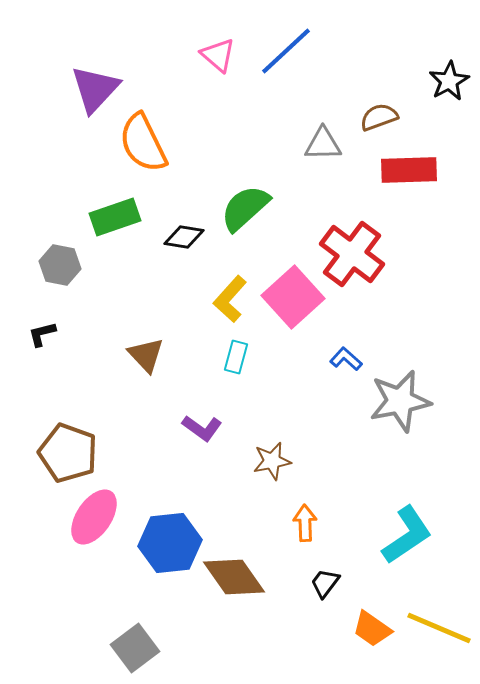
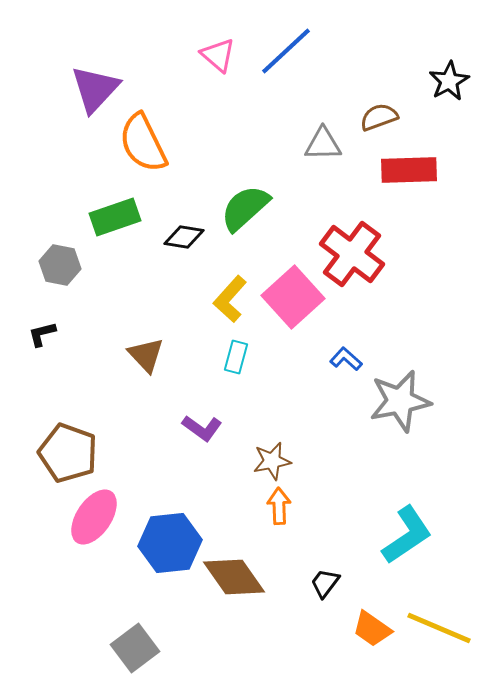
orange arrow: moved 26 px left, 17 px up
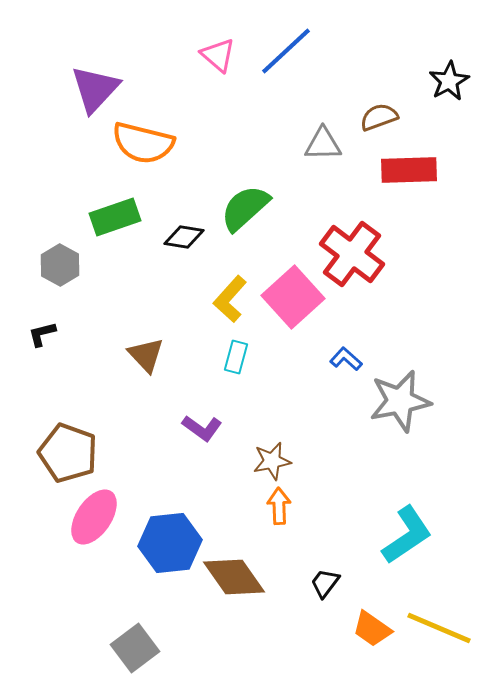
orange semicircle: rotated 50 degrees counterclockwise
gray hexagon: rotated 18 degrees clockwise
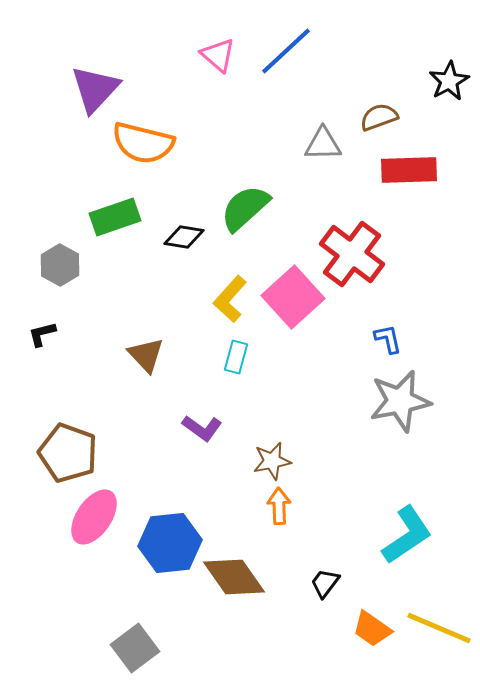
blue L-shape: moved 42 px right, 20 px up; rotated 36 degrees clockwise
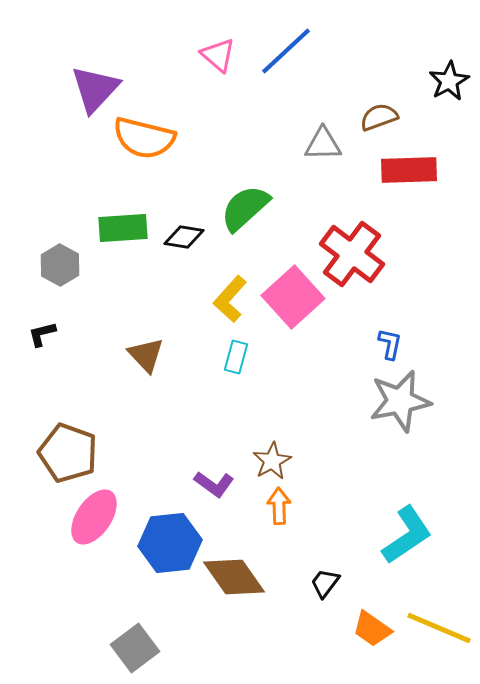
orange semicircle: moved 1 px right, 5 px up
green rectangle: moved 8 px right, 11 px down; rotated 15 degrees clockwise
blue L-shape: moved 2 px right, 5 px down; rotated 24 degrees clockwise
purple L-shape: moved 12 px right, 56 px down
brown star: rotated 18 degrees counterclockwise
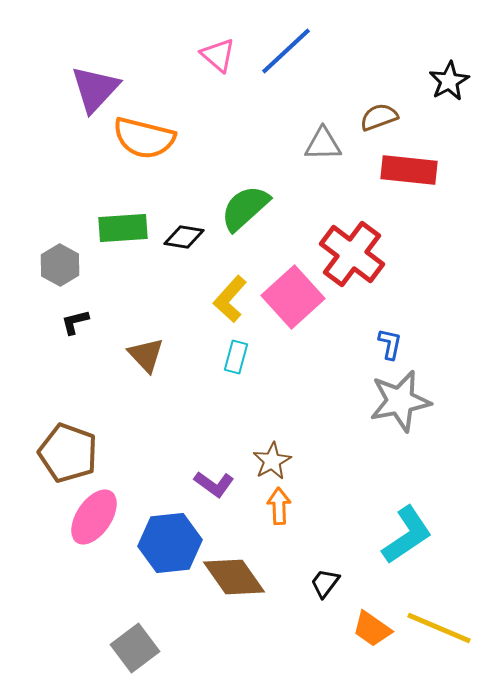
red rectangle: rotated 8 degrees clockwise
black L-shape: moved 33 px right, 12 px up
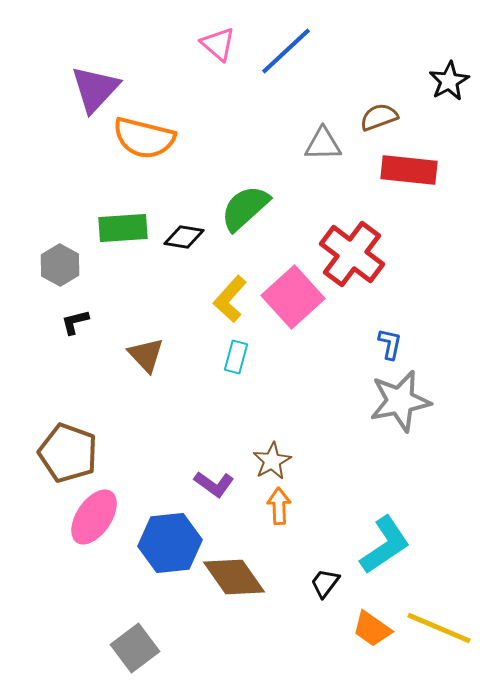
pink triangle: moved 11 px up
cyan L-shape: moved 22 px left, 10 px down
